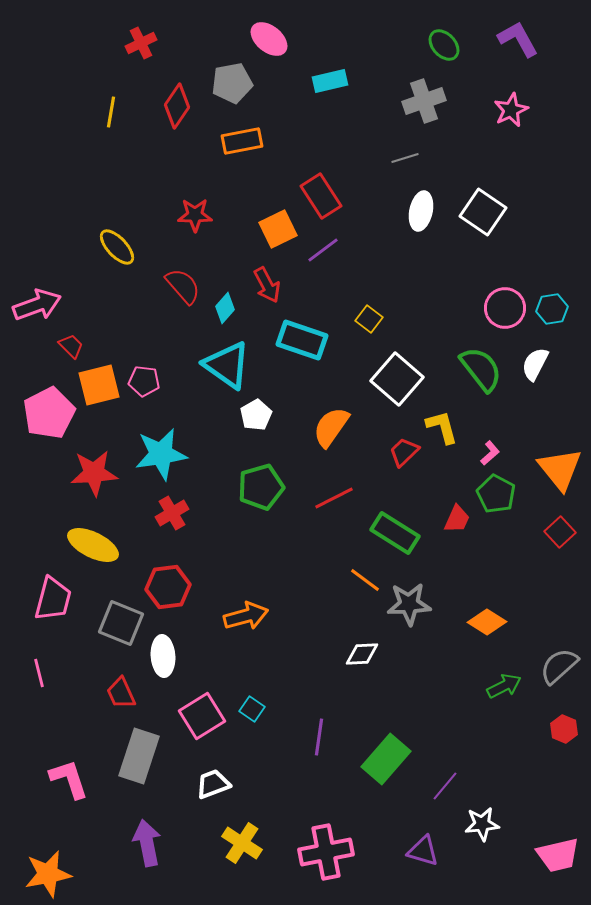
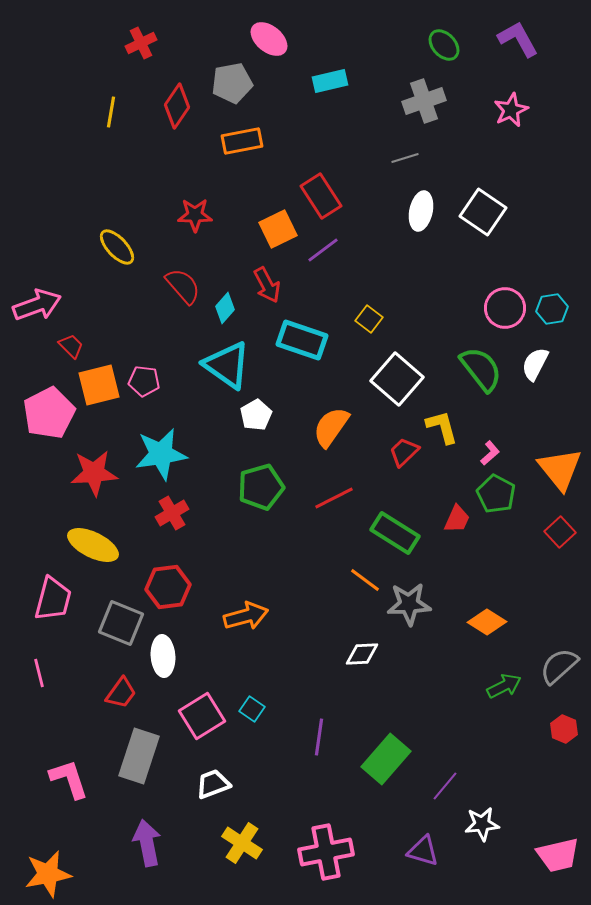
red trapezoid at (121, 693): rotated 120 degrees counterclockwise
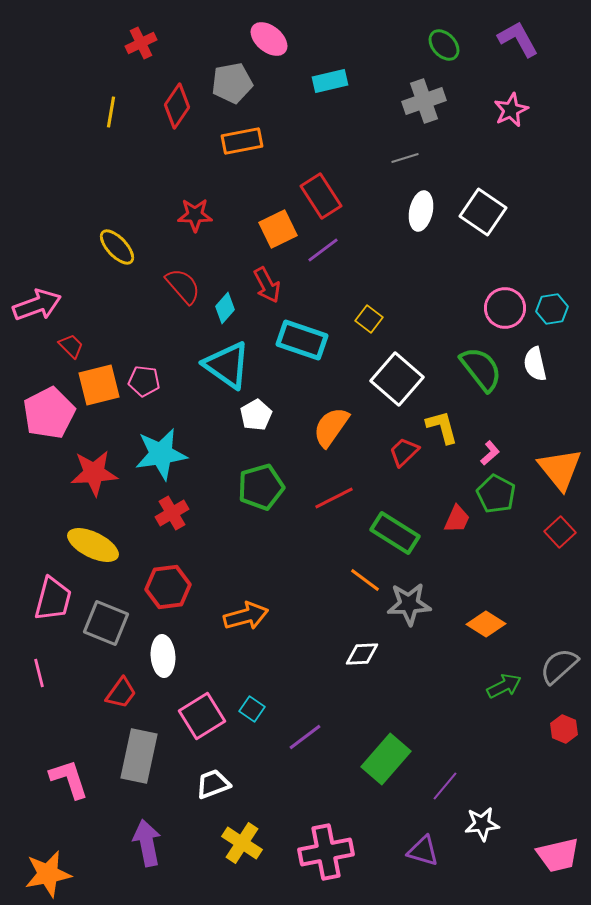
white semicircle at (535, 364): rotated 40 degrees counterclockwise
orange diamond at (487, 622): moved 1 px left, 2 px down
gray square at (121, 623): moved 15 px left
purple line at (319, 737): moved 14 px left; rotated 45 degrees clockwise
gray rectangle at (139, 756): rotated 6 degrees counterclockwise
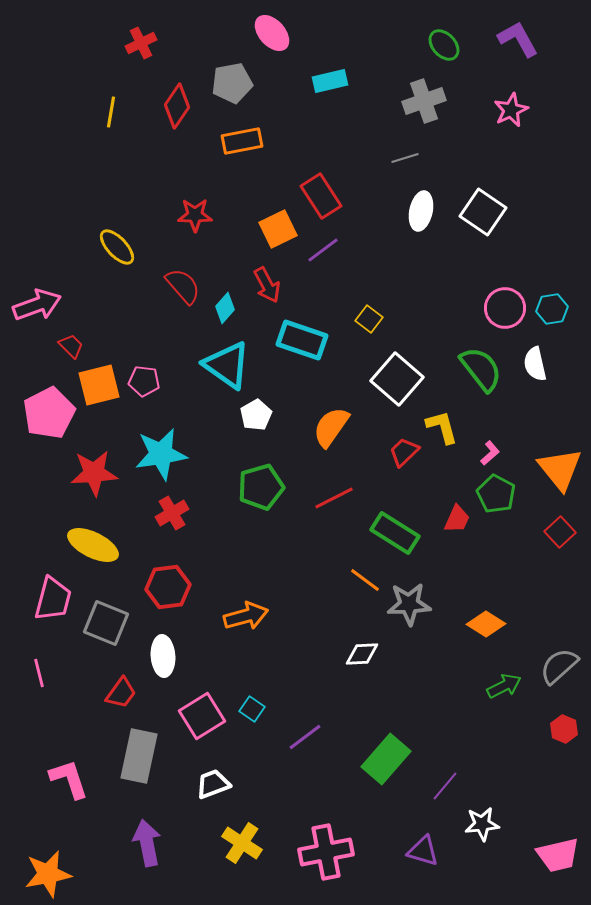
pink ellipse at (269, 39): moved 3 px right, 6 px up; rotated 9 degrees clockwise
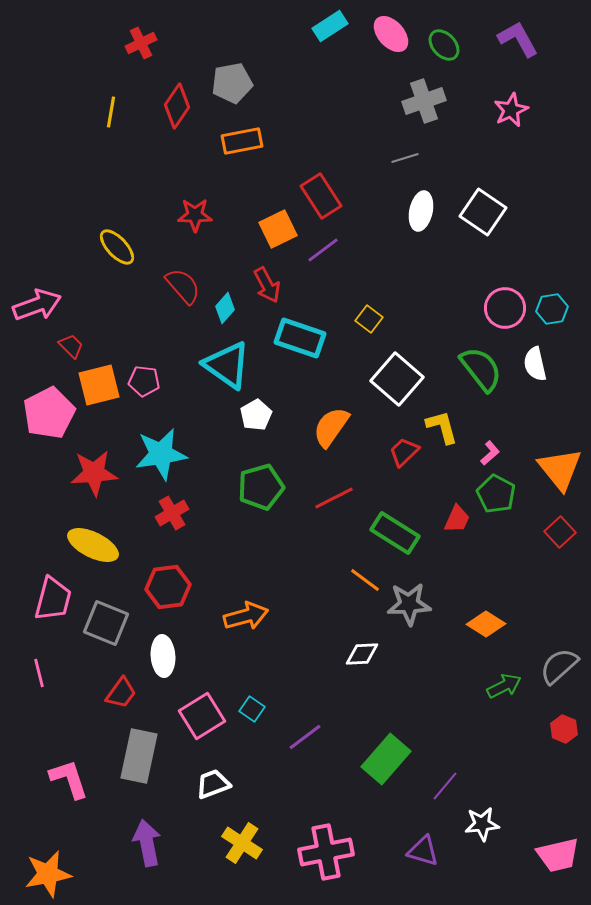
pink ellipse at (272, 33): moved 119 px right, 1 px down
cyan rectangle at (330, 81): moved 55 px up; rotated 20 degrees counterclockwise
cyan rectangle at (302, 340): moved 2 px left, 2 px up
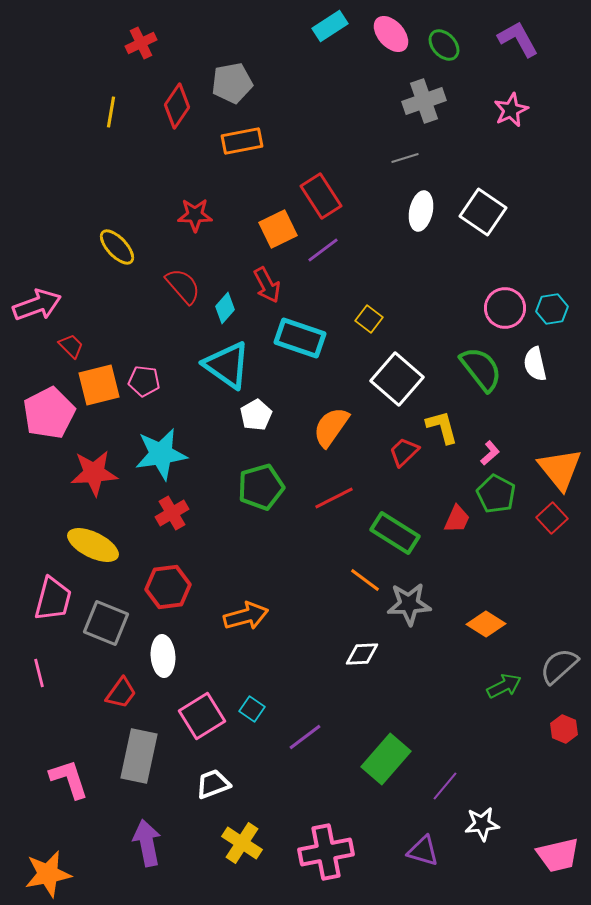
red square at (560, 532): moved 8 px left, 14 px up
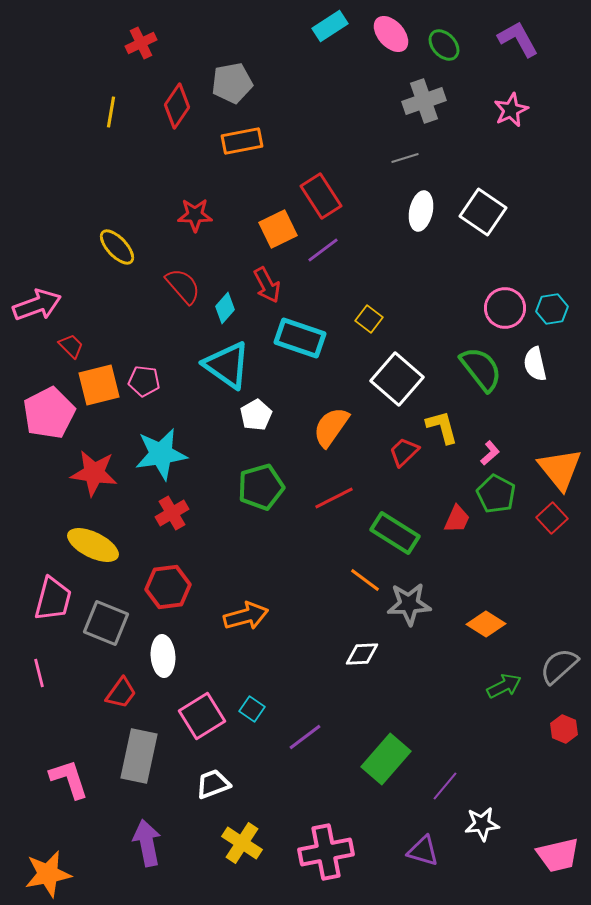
red star at (94, 473): rotated 12 degrees clockwise
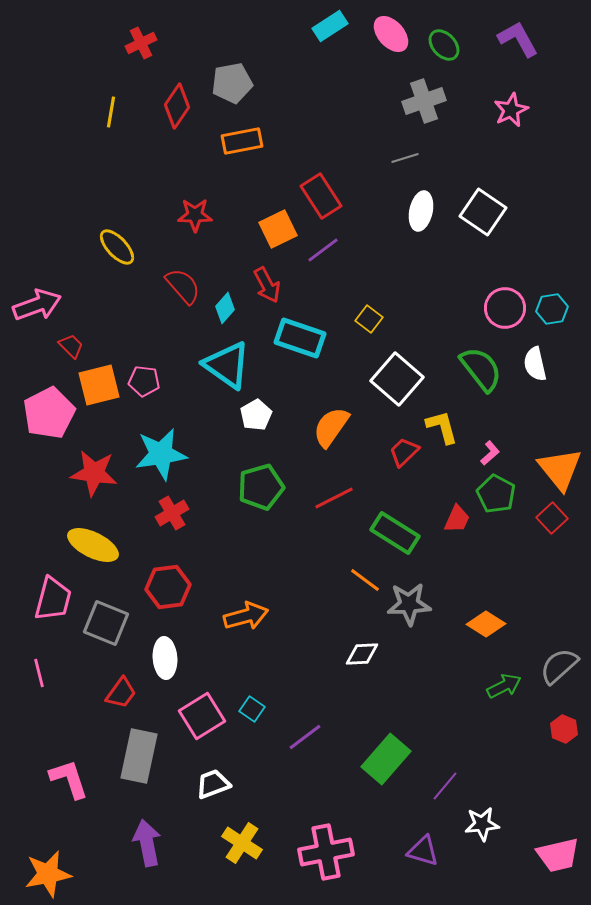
white ellipse at (163, 656): moved 2 px right, 2 px down
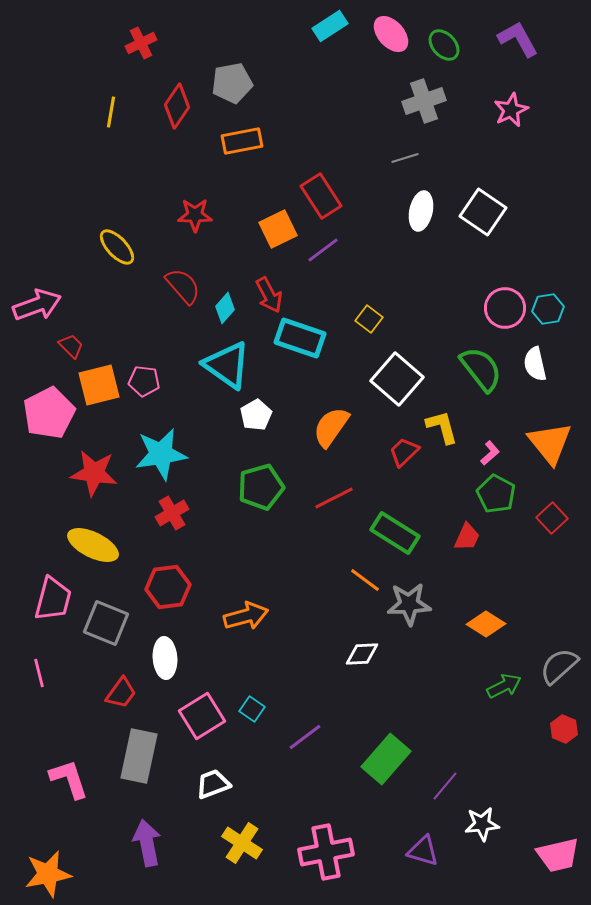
red arrow at (267, 285): moved 2 px right, 10 px down
cyan hexagon at (552, 309): moved 4 px left
orange triangle at (560, 469): moved 10 px left, 26 px up
red trapezoid at (457, 519): moved 10 px right, 18 px down
